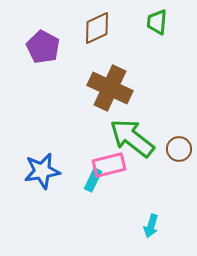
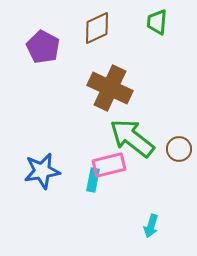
cyan rectangle: rotated 15 degrees counterclockwise
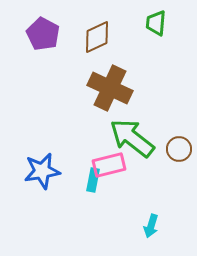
green trapezoid: moved 1 px left, 1 px down
brown diamond: moved 9 px down
purple pentagon: moved 13 px up
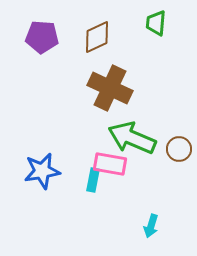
purple pentagon: moved 1 px left, 3 px down; rotated 24 degrees counterclockwise
green arrow: rotated 15 degrees counterclockwise
pink rectangle: moved 1 px right, 1 px up; rotated 24 degrees clockwise
